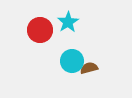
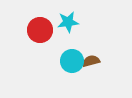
cyan star: rotated 25 degrees clockwise
brown semicircle: moved 2 px right, 7 px up
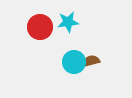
red circle: moved 3 px up
cyan circle: moved 2 px right, 1 px down
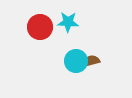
cyan star: rotated 10 degrees clockwise
cyan circle: moved 2 px right, 1 px up
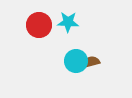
red circle: moved 1 px left, 2 px up
brown semicircle: moved 1 px down
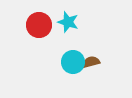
cyan star: rotated 15 degrees clockwise
cyan circle: moved 3 px left, 1 px down
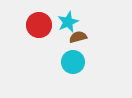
cyan star: rotated 30 degrees clockwise
brown semicircle: moved 13 px left, 25 px up
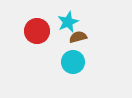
red circle: moved 2 px left, 6 px down
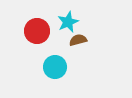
brown semicircle: moved 3 px down
cyan circle: moved 18 px left, 5 px down
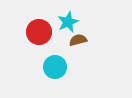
red circle: moved 2 px right, 1 px down
